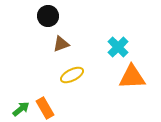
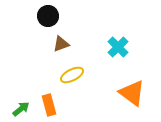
orange triangle: moved 16 px down; rotated 40 degrees clockwise
orange rectangle: moved 4 px right, 3 px up; rotated 15 degrees clockwise
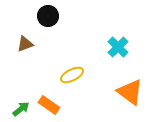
brown triangle: moved 36 px left
orange triangle: moved 2 px left, 1 px up
orange rectangle: rotated 40 degrees counterclockwise
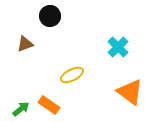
black circle: moved 2 px right
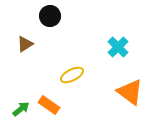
brown triangle: rotated 12 degrees counterclockwise
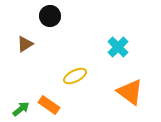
yellow ellipse: moved 3 px right, 1 px down
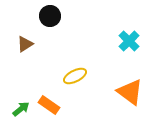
cyan cross: moved 11 px right, 6 px up
